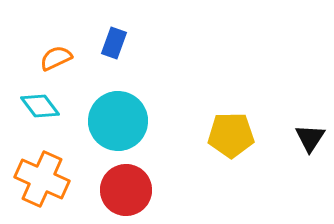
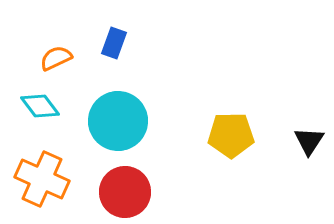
black triangle: moved 1 px left, 3 px down
red circle: moved 1 px left, 2 px down
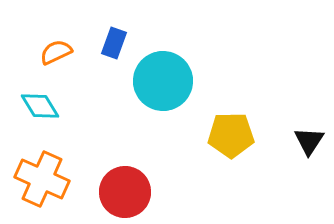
orange semicircle: moved 6 px up
cyan diamond: rotated 6 degrees clockwise
cyan circle: moved 45 px right, 40 px up
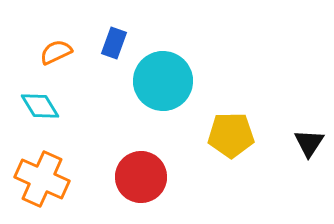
black triangle: moved 2 px down
red circle: moved 16 px right, 15 px up
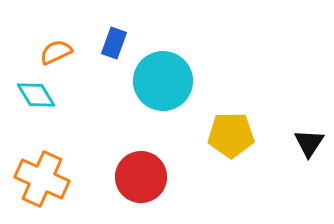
cyan diamond: moved 4 px left, 11 px up
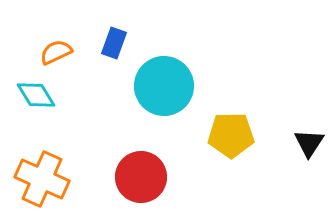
cyan circle: moved 1 px right, 5 px down
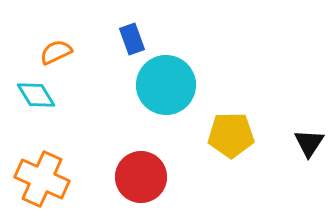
blue rectangle: moved 18 px right, 4 px up; rotated 40 degrees counterclockwise
cyan circle: moved 2 px right, 1 px up
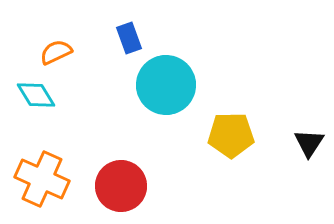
blue rectangle: moved 3 px left, 1 px up
red circle: moved 20 px left, 9 px down
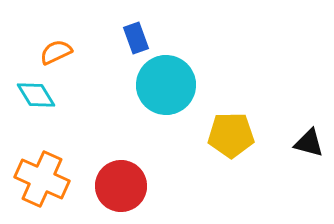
blue rectangle: moved 7 px right
black triangle: rotated 48 degrees counterclockwise
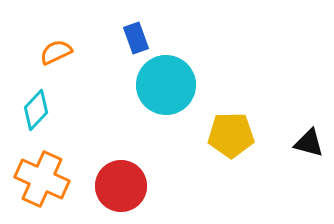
cyan diamond: moved 15 px down; rotated 75 degrees clockwise
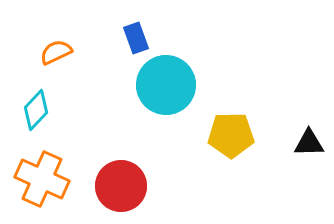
black triangle: rotated 16 degrees counterclockwise
